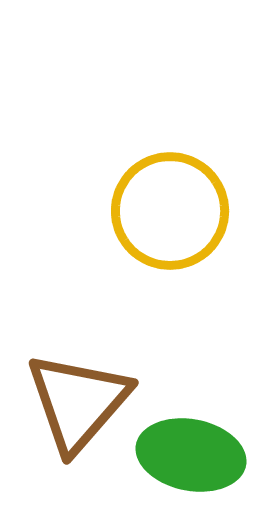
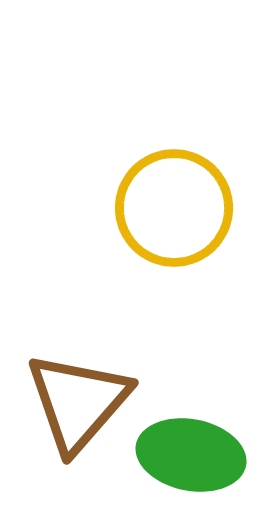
yellow circle: moved 4 px right, 3 px up
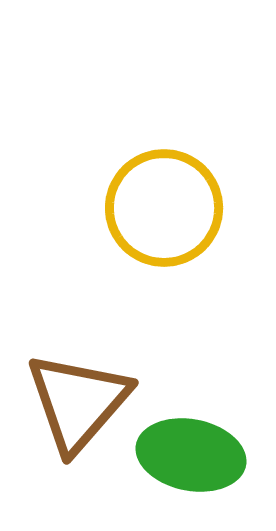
yellow circle: moved 10 px left
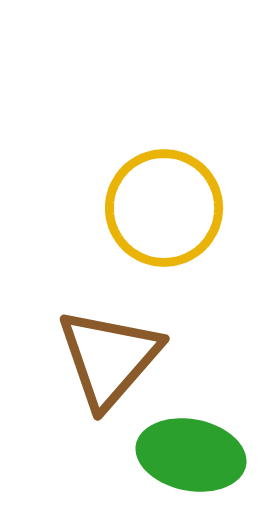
brown triangle: moved 31 px right, 44 px up
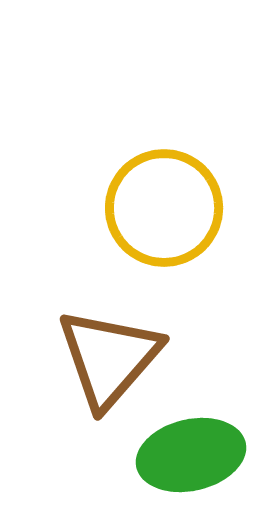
green ellipse: rotated 24 degrees counterclockwise
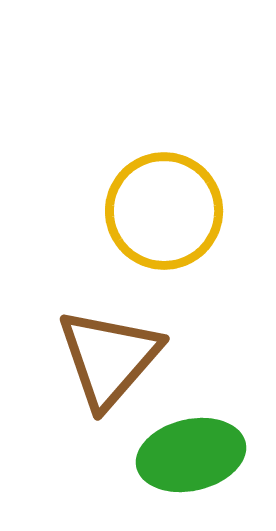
yellow circle: moved 3 px down
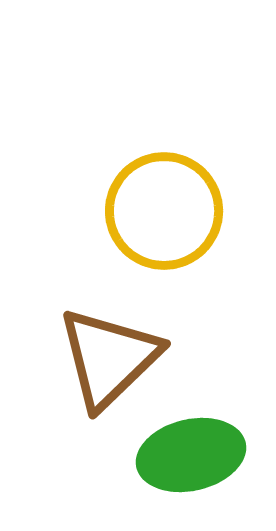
brown triangle: rotated 5 degrees clockwise
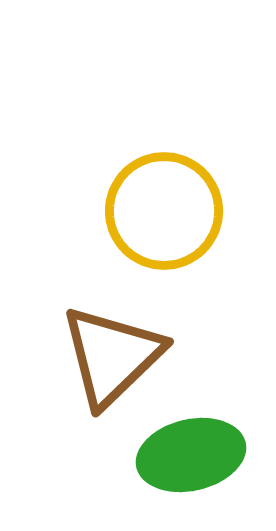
brown triangle: moved 3 px right, 2 px up
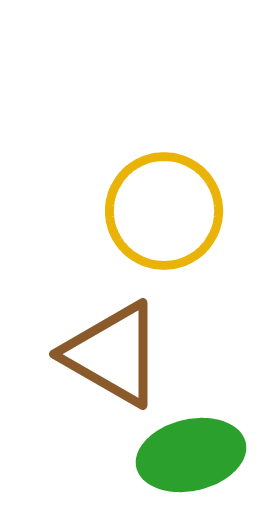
brown triangle: moved 1 px right, 2 px up; rotated 46 degrees counterclockwise
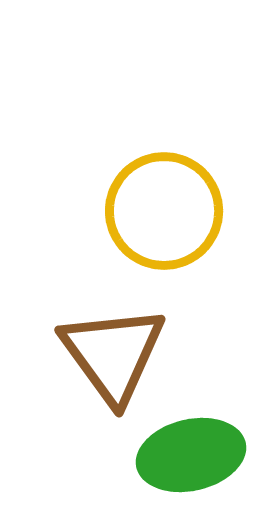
brown triangle: rotated 24 degrees clockwise
